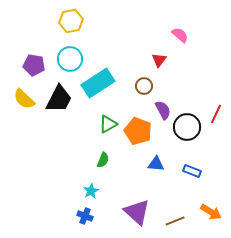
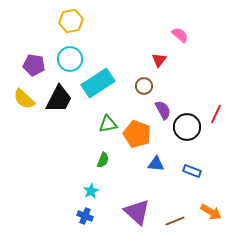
green triangle: rotated 18 degrees clockwise
orange pentagon: moved 1 px left, 3 px down
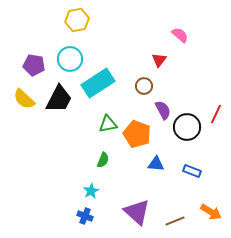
yellow hexagon: moved 6 px right, 1 px up
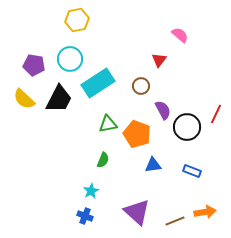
brown circle: moved 3 px left
blue triangle: moved 3 px left, 1 px down; rotated 12 degrees counterclockwise
orange arrow: moved 6 px left; rotated 40 degrees counterclockwise
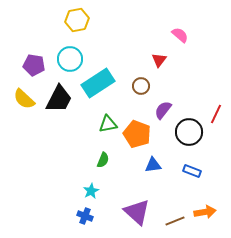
purple semicircle: rotated 114 degrees counterclockwise
black circle: moved 2 px right, 5 px down
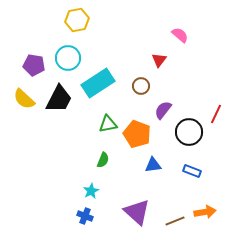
cyan circle: moved 2 px left, 1 px up
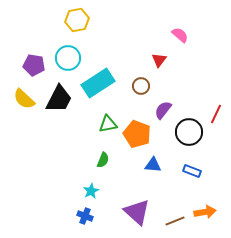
blue triangle: rotated 12 degrees clockwise
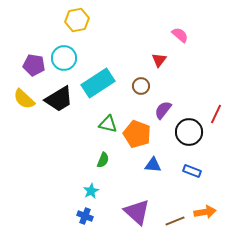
cyan circle: moved 4 px left
black trapezoid: rotated 32 degrees clockwise
green triangle: rotated 24 degrees clockwise
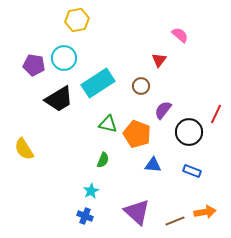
yellow semicircle: moved 50 px down; rotated 15 degrees clockwise
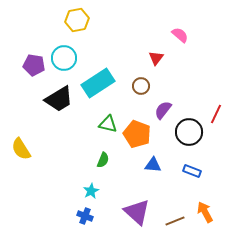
red triangle: moved 3 px left, 2 px up
yellow semicircle: moved 3 px left
orange arrow: rotated 110 degrees counterclockwise
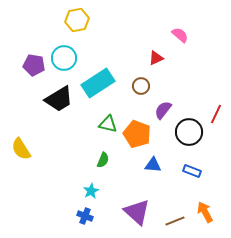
red triangle: rotated 28 degrees clockwise
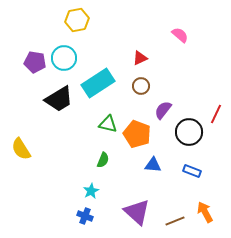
red triangle: moved 16 px left
purple pentagon: moved 1 px right, 3 px up
